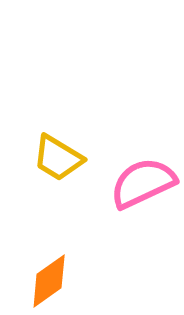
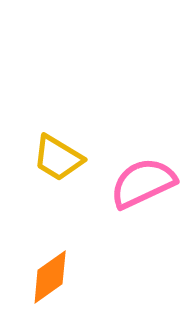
orange diamond: moved 1 px right, 4 px up
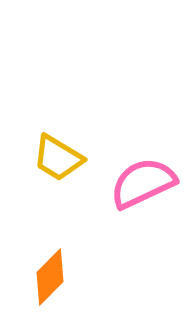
orange diamond: rotated 10 degrees counterclockwise
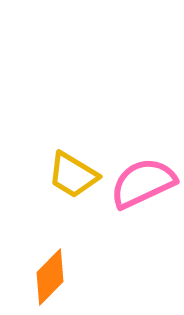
yellow trapezoid: moved 15 px right, 17 px down
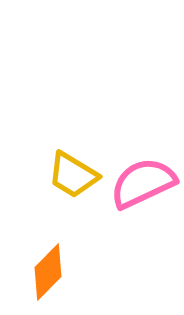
orange diamond: moved 2 px left, 5 px up
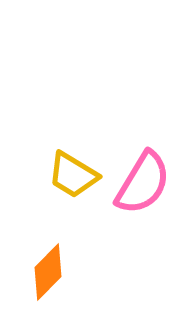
pink semicircle: rotated 146 degrees clockwise
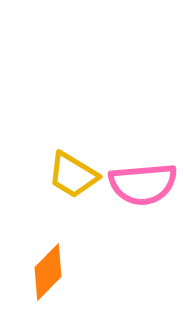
pink semicircle: moved 1 px down; rotated 54 degrees clockwise
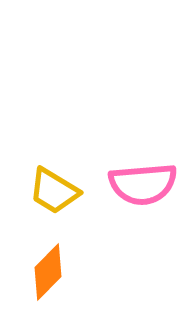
yellow trapezoid: moved 19 px left, 16 px down
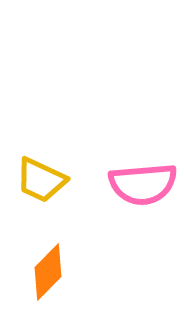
yellow trapezoid: moved 13 px left, 11 px up; rotated 6 degrees counterclockwise
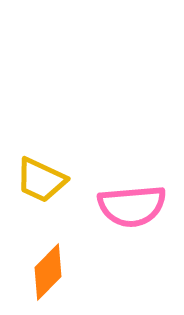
pink semicircle: moved 11 px left, 22 px down
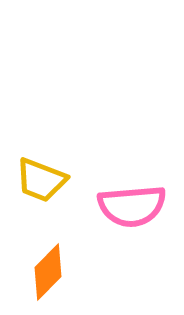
yellow trapezoid: rotated 4 degrees counterclockwise
